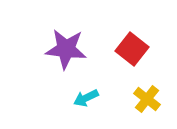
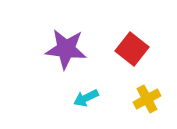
yellow cross: rotated 24 degrees clockwise
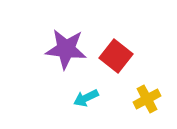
red square: moved 16 px left, 7 px down
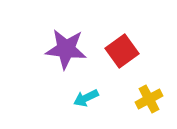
red square: moved 6 px right, 5 px up; rotated 16 degrees clockwise
yellow cross: moved 2 px right
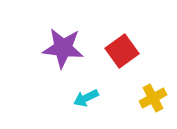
purple star: moved 3 px left, 1 px up
yellow cross: moved 4 px right, 1 px up
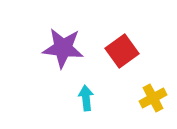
cyan arrow: rotated 110 degrees clockwise
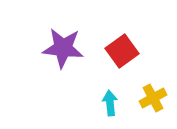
cyan arrow: moved 24 px right, 5 px down
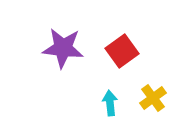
yellow cross: rotated 8 degrees counterclockwise
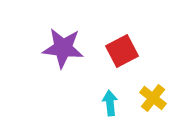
red square: rotated 8 degrees clockwise
yellow cross: rotated 16 degrees counterclockwise
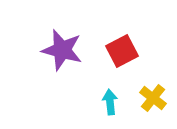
purple star: moved 1 px left, 2 px down; rotated 9 degrees clockwise
cyan arrow: moved 1 px up
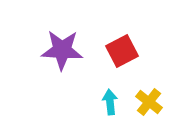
purple star: rotated 12 degrees counterclockwise
yellow cross: moved 4 px left, 4 px down
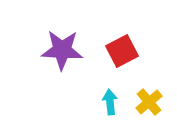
yellow cross: rotated 12 degrees clockwise
